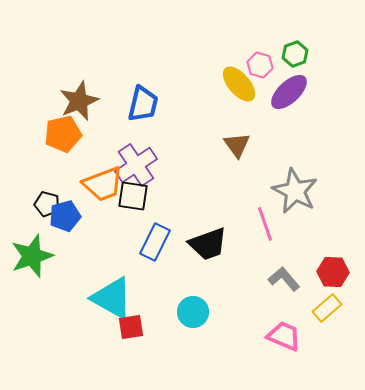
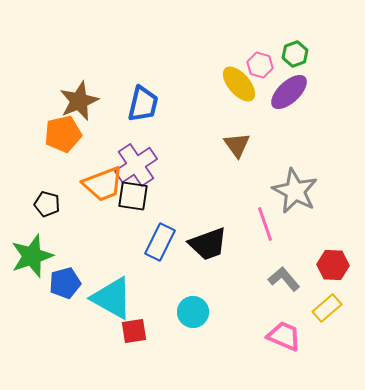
blue pentagon: moved 67 px down
blue rectangle: moved 5 px right
red hexagon: moved 7 px up
red square: moved 3 px right, 4 px down
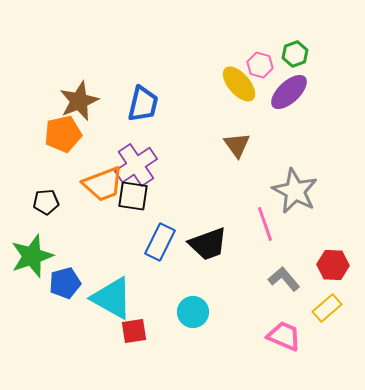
black pentagon: moved 1 px left, 2 px up; rotated 20 degrees counterclockwise
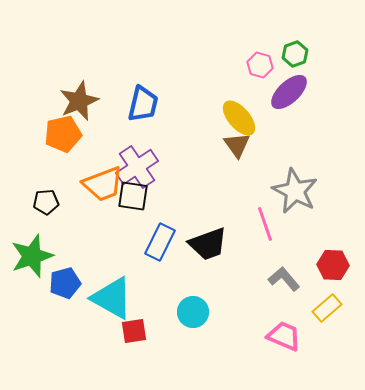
yellow ellipse: moved 34 px down
purple cross: moved 1 px right, 2 px down
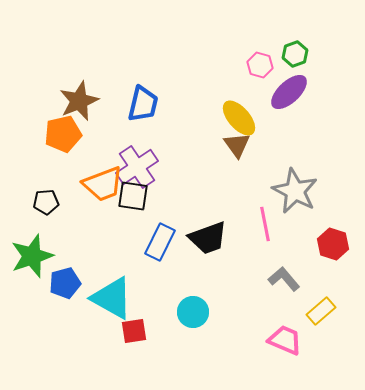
pink line: rotated 8 degrees clockwise
black trapezoid: moved 6 px up
red hexagon: moved 21 px up; rotated 16 degrees clockwise
yellow rectangle: moved 6 px left, 3 px down
pink trapezoid: moved 1 px right, 4 px down
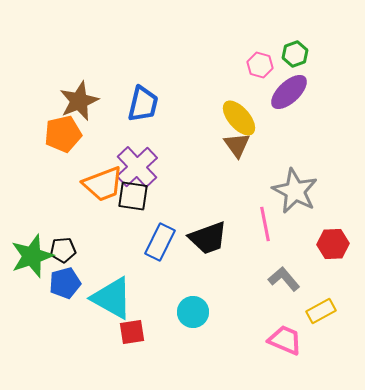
purple cross: rotated 9 degrees counterclockwise
black pentagon: moved 17 px right, 48 px down
red hexagon: rotated 20 degrees counterclockwise
yellow rectangle: rotated 12 degrees clockwise
red square: moved 2 px left, 1 px down
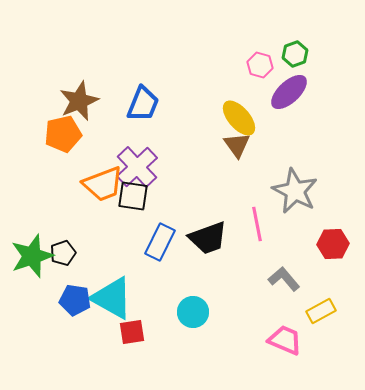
blue trapezoid: rotated 9 degrees clockwise
pink line: moved 8 px left
black pentagon: moved 3 px down; rotated 15 degrees counterclockwise
blue pentagon: moved 10 px right, 17 px down; rotated 24 degrees clockwise
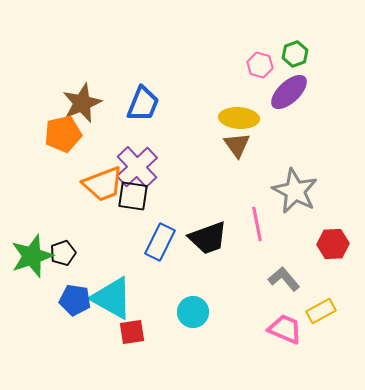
brown star: moved 3 px right, 2 px down
yellow ellipse: rotated 45 degrees counterclockwise
pink trapezoid: moved 11 px up
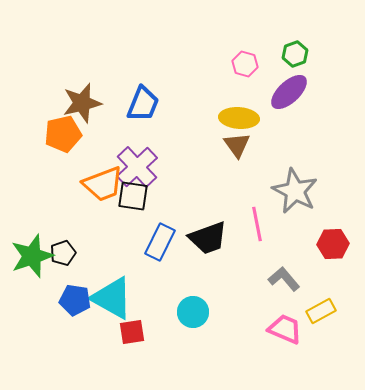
pink hexagon: moved 15 px left, 1 px up
brown star: rotated 9 degrees clockwise
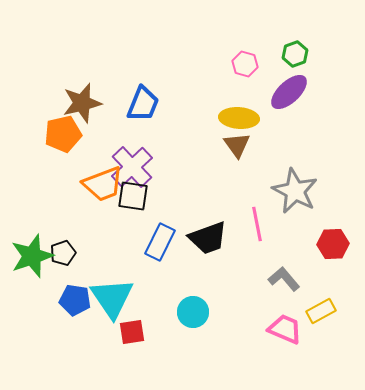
purple cross: moved 5 px left
cyan triangle: rotated 27 degrees clockwise
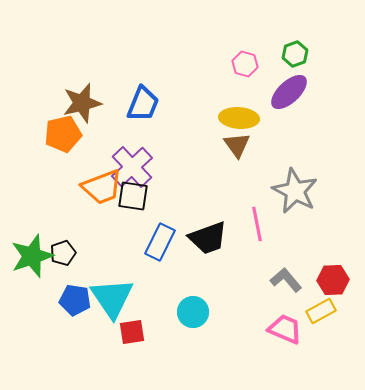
orange trapezoid: moved 1 px left, 3 px down
red hexagon: moved 36 px down
gray L-shape: moved 2 px right, 1 px down
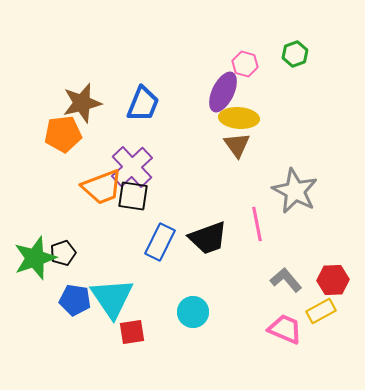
purple ellipse: moved 66 px left; rotated 21 degrees counterclockwise
orange pentagon: rotated 6 degrees clockwise
green star: moved 3 px right, 2 px down
